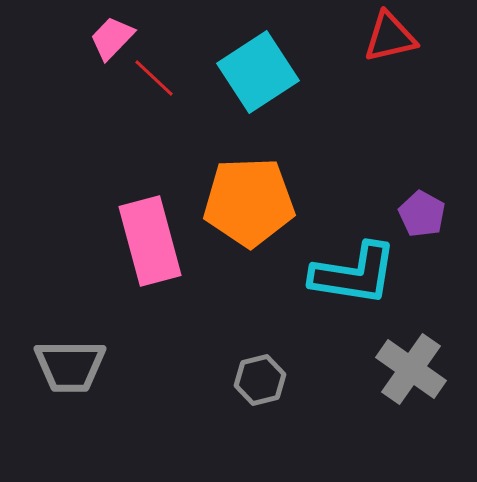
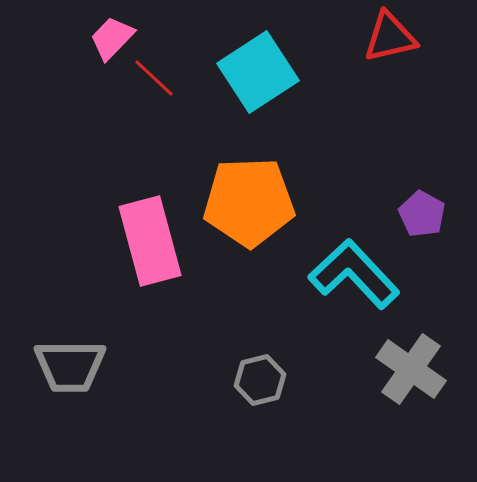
cyan L-shape: rotated 142 degrees counterclockwise
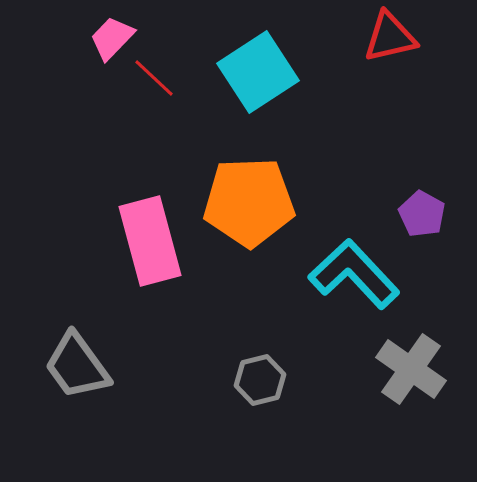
gray trapezoid: moved 7 px right; rotated 54 degrees clockwise
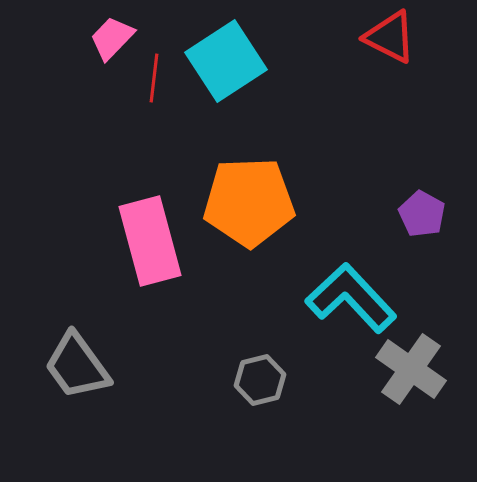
red triangle: rotated 40 degrees clockwise
cyan square: moved 32 px left, 11 px up
red line: rotated 54 degrees clockwise
cyan L-shape: moved 3 px left, 24 px down
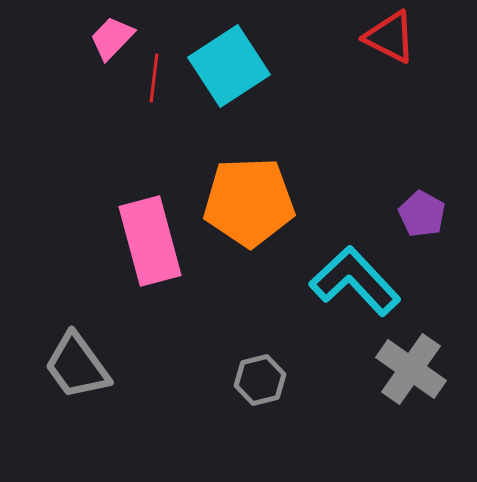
cyan square: moved 3 px right, 5 px down
cyan L-shape: moved 4 px right, 17 px up
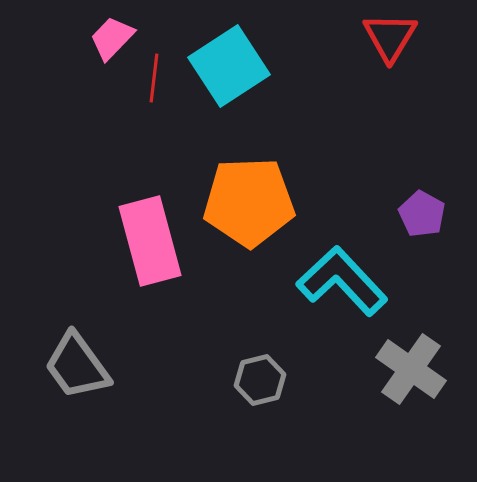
red triangle: rotated 34 degrees clockwise
cyan L-shape: moved 13 px left
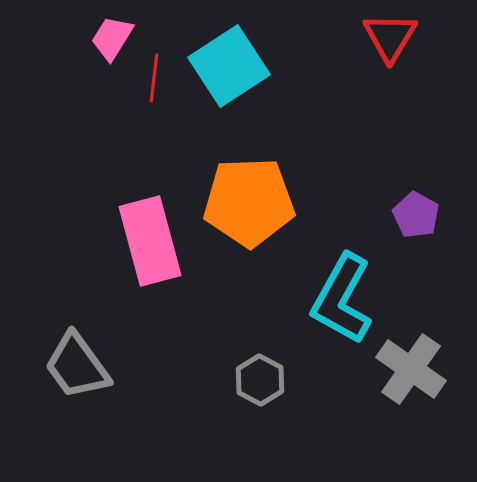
pink trapezoid: rotated 12 degrees counterclockwise
purple pentagon: moved 6 px left, 1 px down
cyan L-shape: moved 18 px down; rotated 108 degrees counterclockwise
gray hexagon: rotated 18 degrees counterclockwise
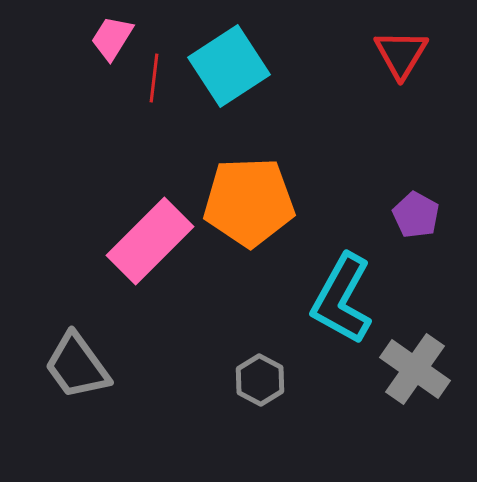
red triangle: moved 11 px right, 17 px down
pink rectangle: rotated 60 degrees clockwise
gray cross: moved 4 px right
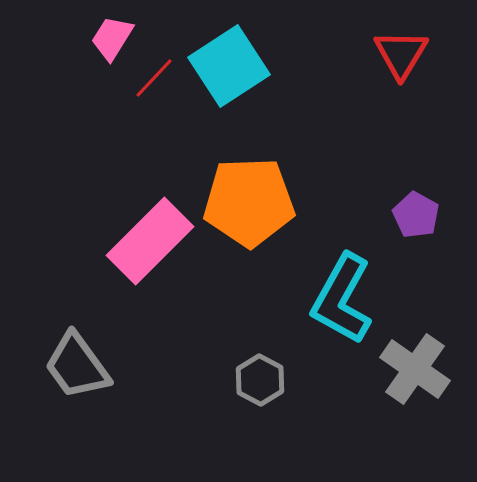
red line: rotated 36 degrees clockwise
